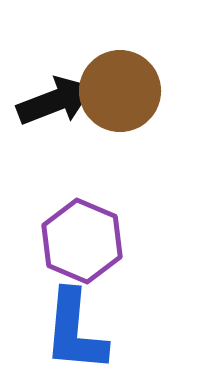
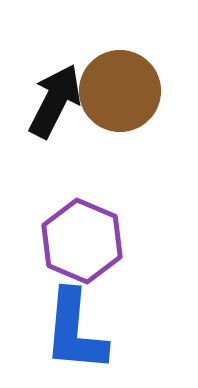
black arrow: rotated 42 degrees counterclockwise
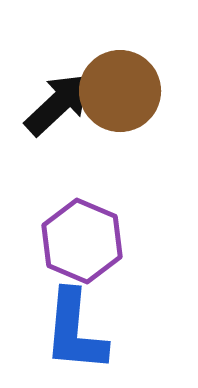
black arrow: moved 3 px right, 3 px down; rotated 20 degrees clockwise
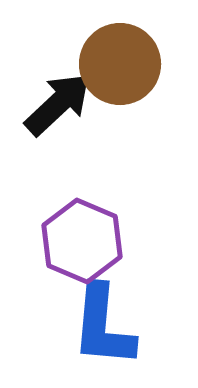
brown circle: moved 27 px up
blue L-shape: moved 28 px right, 5 px up
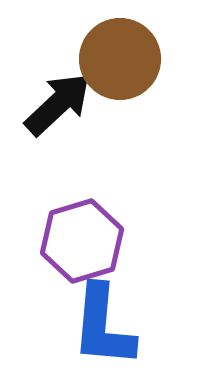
brown circle: moved 5 px up
purple hexagon: rotated 20 degrees clockwise
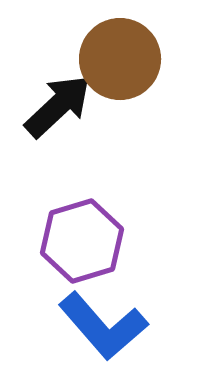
black arrow: moved 2 px down
blue L-shape: rotated 46 degrees counterclockwise
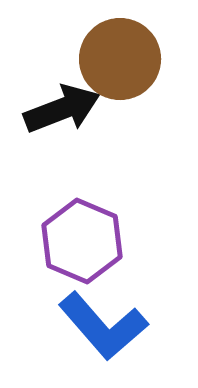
black arrow: moved 4 px right, 3 px down; rotated 22 degrees clockwise
purple hexagon: rotated 20 degrees counterclockwise
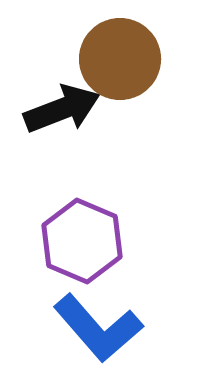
blue L-shape: moved 5 px left, 2 px down
